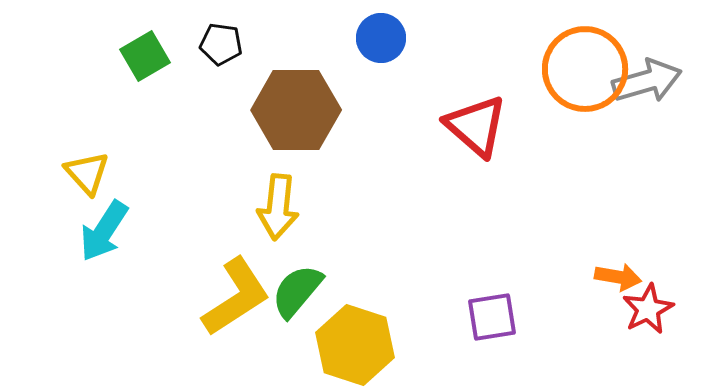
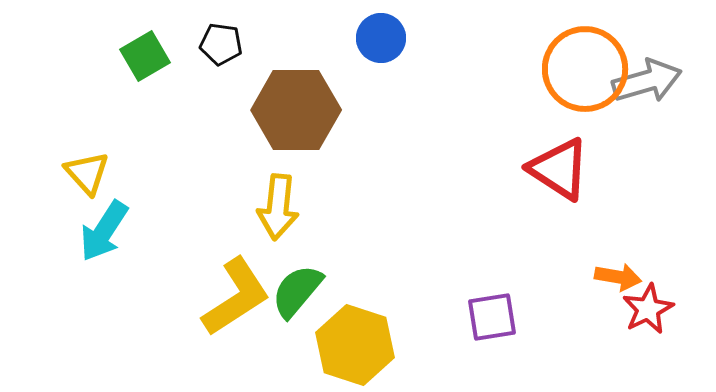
red triangle: moved 83 px right, 43 px down; rotated 8 degrees counterclockwise
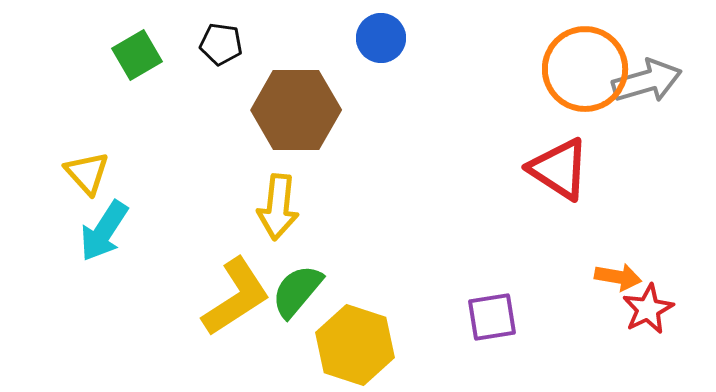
green square: moved 8 px left, 1 px up
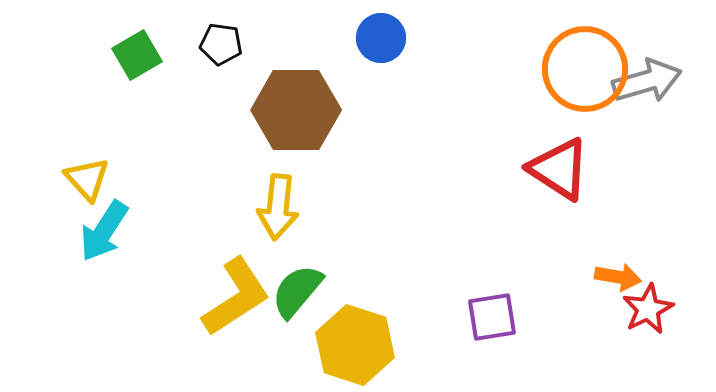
yellow triangle: moved 6 px down
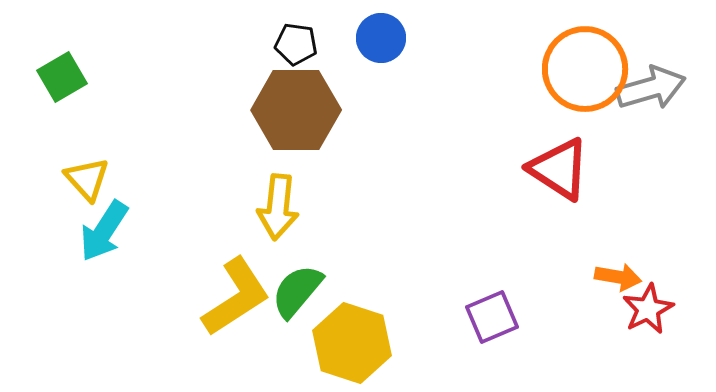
black pentagon: moved 75 px right
green square: moved 75 px left, 22 px down
gray arrow: moved 4 px right, 7 px down
purple square: rotated 14 degrees counterclockwise
yellow hexagon: moved 3 px left, 2 px up
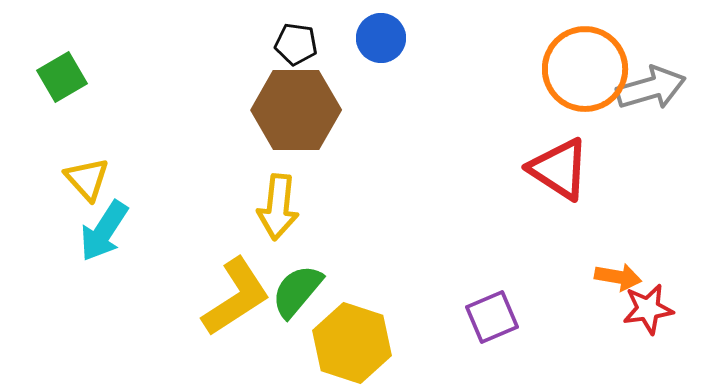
red star: rotated 18 degrees clockwise
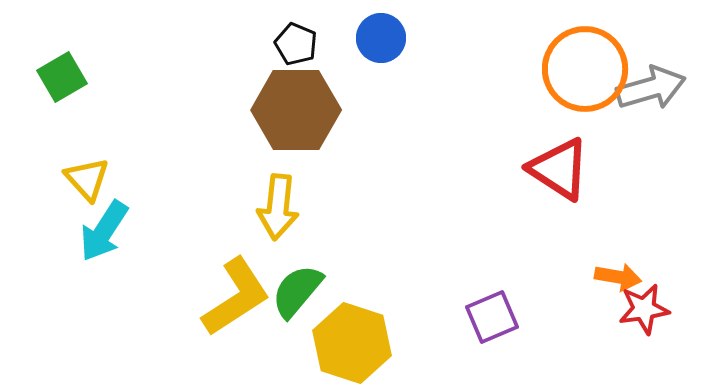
black pentagon: rotated 15 degrees clockwise
red star: moved 4 px left
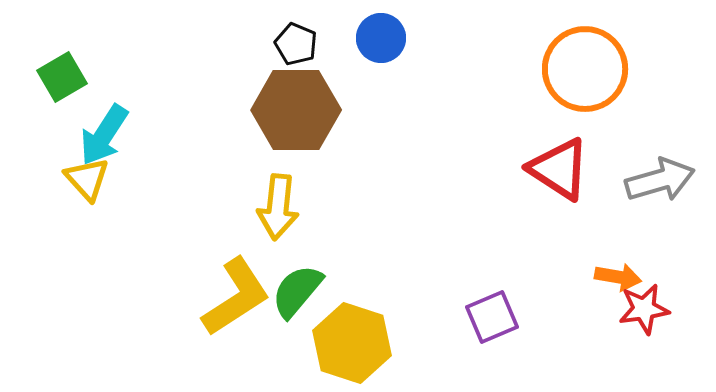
gray arrow: moved 9 px right, 92 px down
cyan arrow: moved 96 px up
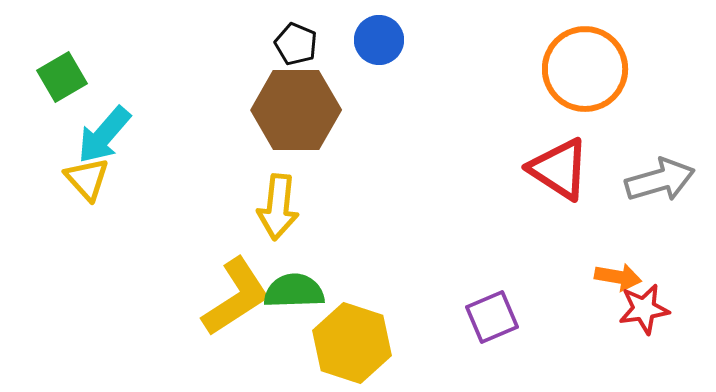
blue circle: moved 2 px left, 2 px down
cyan arrow: rotated 8 degrees clockwise
green semicircle: moved 3 px left; rotated 48 degrees clockwise
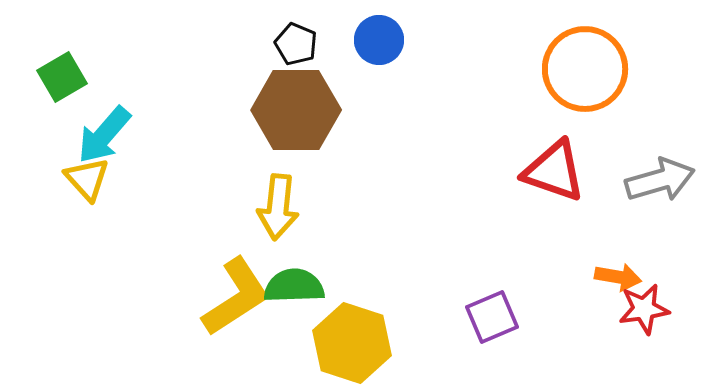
red triangle: moved 5 px left, 2 px down; rotated 14 degrees counterclockwise
green semicircle: moved 5 px up
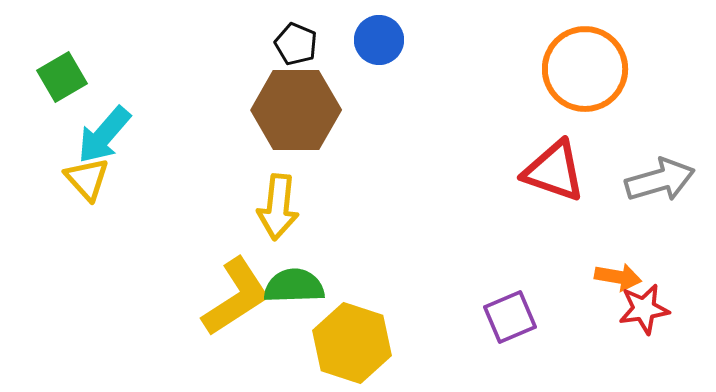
purple square: moved 18 px right
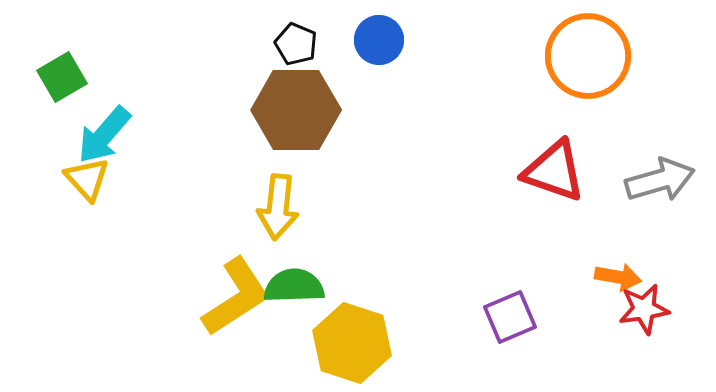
orange circle: moved 3 px right, 13 px up
